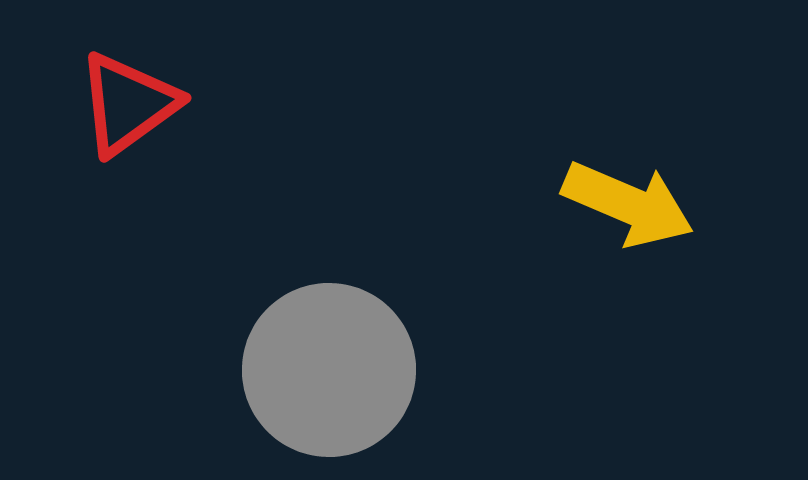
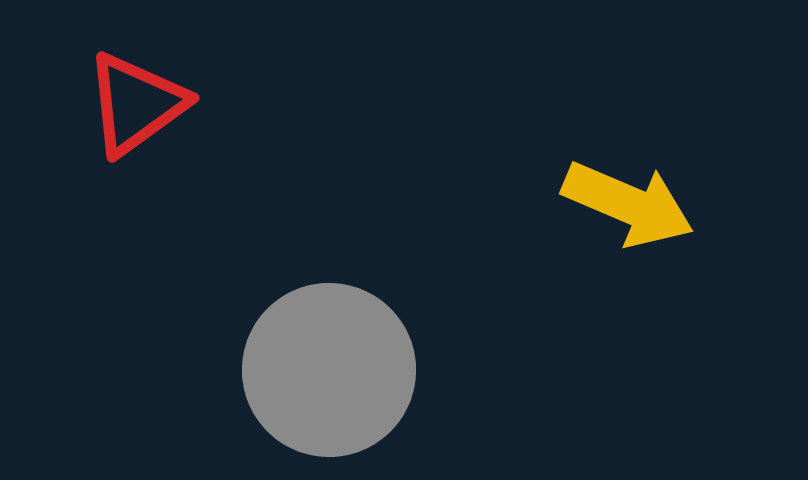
red triangle: moved 8 px right
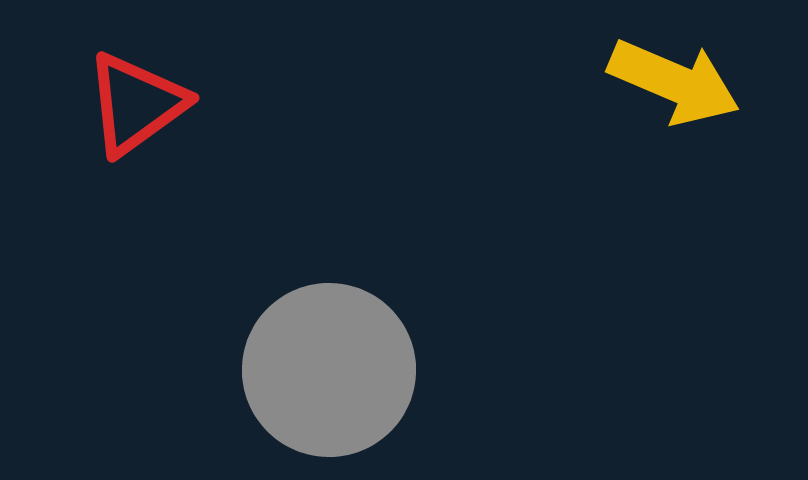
yellow arrow: moved 46 px right, 122 px up
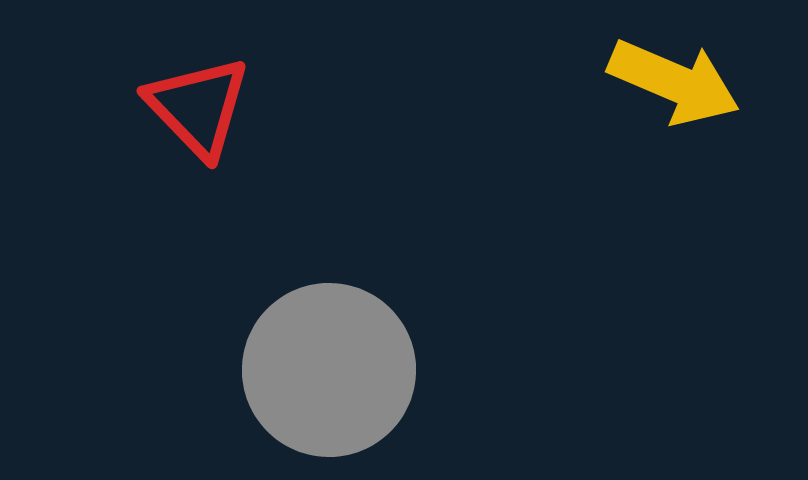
red triangle: moved 62 px right, 3 px down; rotated 38 degrees counterclockwise
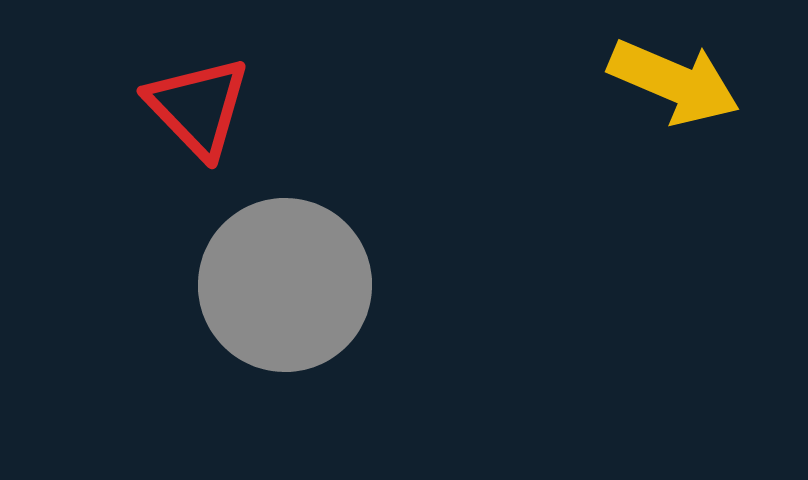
gray circle: moved 44 px left, 85 px up
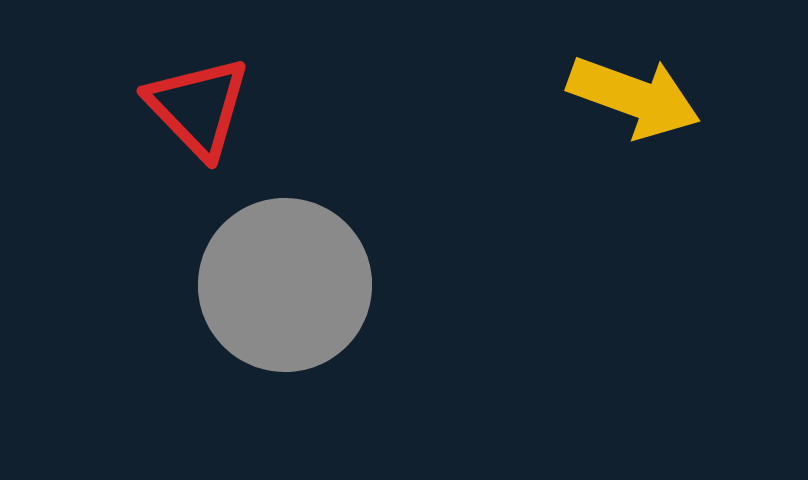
yellow arrow: moved 40 px left, 15 px down; rotated 3 degrees counterclockwise
